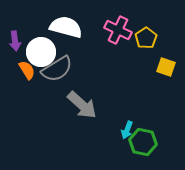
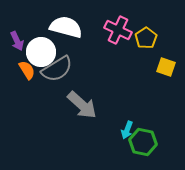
purple arrow: moved 2 px right; rotated 18 degrees counterclockwise
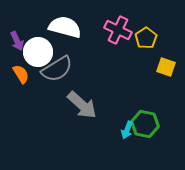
white semicircle: moved 1 px left
white circle: moved 3 px left
orange semicircle: moved 6 px left, 4 px down
green hexagon: moved 2 px right, 18 px up
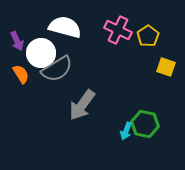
yellow pentagon: moved 2 px right, 2 px up
white circle: moved 3 px right, 1 px down
gray arrow: rotated 84 degrees clockwise
cyan arrow: moved 1 px left, 1 px down
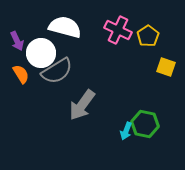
gray semicircle: moved 2 px down
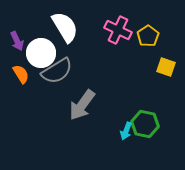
white semicircle: rotated 44 degrees clockwise
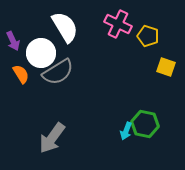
pink cross: moved 6 px up
yellow pentagon: rotated 20 degrees counterclockwise
purple arrow: moved 4 px left
gray semicircle: moved 1 px right, 1 px down
gray arrow: moved 30 px left, 33 px down
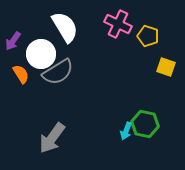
purple arrow: rotated 60 degrees clockwise
white circle: moved 1 px down
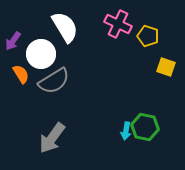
gray semicircle: moved 4 px left, 9 px down
green hexagon: moved 3 px down
cyan arrow: rotated 12 degrees counterclockwise
